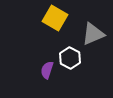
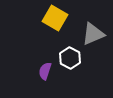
purple semicircle: moved 2 px left, 1 px down
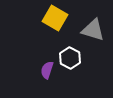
gray triangle: moved 4 px up; rotated 40 degrees clockwise
purple semicircle: moved 2 px right, 1 px up
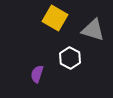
purple semicircle: moved 10 px left, 4 px down
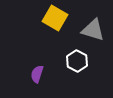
white hexagon: moved 7 px right, 3 px down
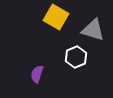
yellow square: moved 1 px right, 1 px up
white hexagon: moved 1 px left, 4 px up; rotated 10 degrees clockwise
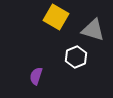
purple semicircle: moved 1 px left, 2 px down
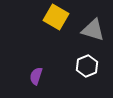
white hexagon: moved 11 px right, 9 px down
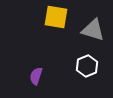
yellow square: rotated 20 degrees counterclockwise
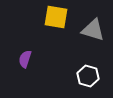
white hexagon: moved 1 px right, 10 px down; rotated 20 degrees counterclockwise
purple semicircle: moved 11 px left, 17 px up
